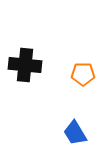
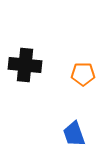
blue trapezoid: moved 1 px left, 1 px down; rotated 12 degrees clockwise
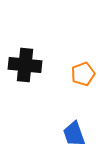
orange pentagon: rotated 20 degrees counterclockwise
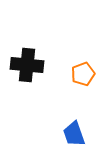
black cross: moved 2 px right
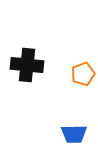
blue trapezoid: rotated 72 degrees counterclockwise
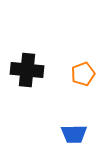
black cross: moved 5 px down
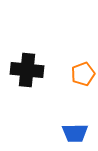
blue trapezoid: moved 1 px right, 1 px up
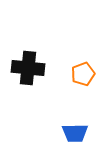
black cross: moved 1 px right, 2 px up
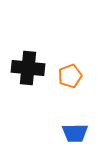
orange pentagon: moved 13 px left, 2 px down
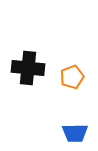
orange pentagon: moved 2 px right, 1 px down
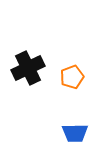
black cross: rotated 32 degrees counterclockwise
